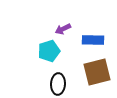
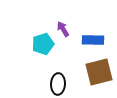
purple arrow: rotated 84 degrees clockwise
cyan pentagon: moved 6 px left, 7 px up
brown square: moved 2 px right
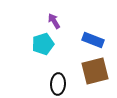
purple arrow: moved 9 px left, 8 px up
blue rectangle: rotated 20 degrees clockwise
brown square: moved 4 px left, 1 px up
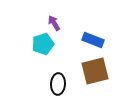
purple arrow: moved 2 px down
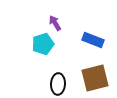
purple arrow: moved 1 px right
brown square: moved 7 px down
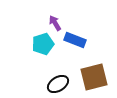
blue rectangle: moved 18 px left
brown square: moved 1 px left, 1 px up
black ellipse: rotated 55 degrees clockwise
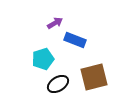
purple arrow: rotated 91 degrees clockwise
cyan pentagon: moved 15 px down
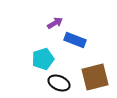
brown square: moved 1 px right
black ellipse: moved 1 px right, 1 px up; rotated 55 degrees clockwise
